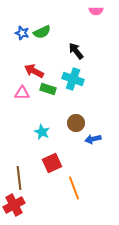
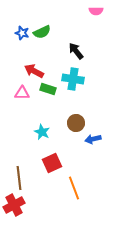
cyan cross: rotated 10 degrees counterclockwise
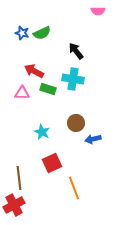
pink semicircle: moved 2 px right
green semicircle: moved 1 px down
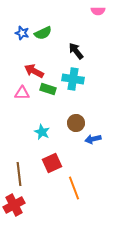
green semicircle: moved 1 px right
brown line: moved 4 px up
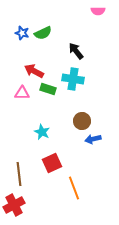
brown circle: moved 6 px right, 2 px up
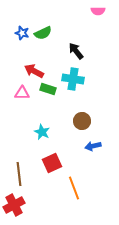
blue arrow: moved 7 px down
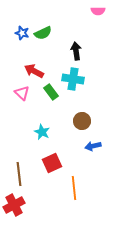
black arrow: rotated 30 degrees clockwise
green rectangle: moved 3 px right, 3 px down; rotated 35 degrees clockwise
pink triangle: rotated 42 degrees clockwise
orange line: rotated 15 degrees clockwise
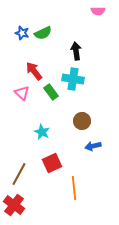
red arrow: rotated 24 degrees clockwise
brown line: rotated 35 degrees clockwise
red cross: rotated 25 degrees counterclockwise
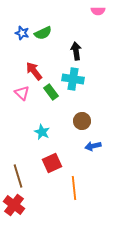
brown line: moved 1 px left, 2 px down; rotated 45 degrees counterclockwise
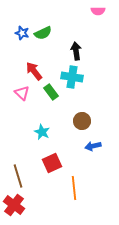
cyan cross: moved 1 px left, 2 px up
